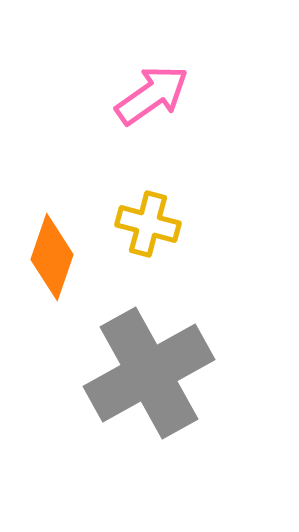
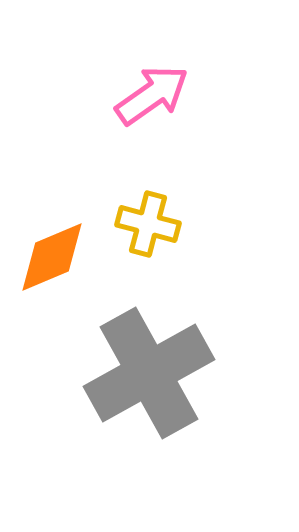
orange diamond: rotated 48 degrees clockwise
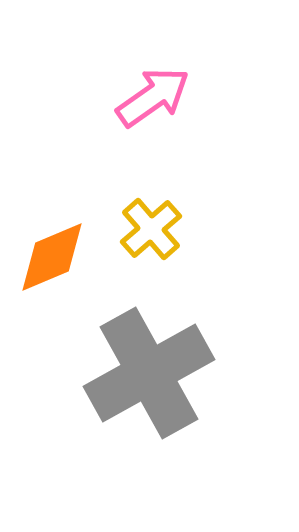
pink arrow: moved 1 px right, 2 px down
yellow cross: moved 3 px right, 5 px down; rotated 34 degrees clockwise
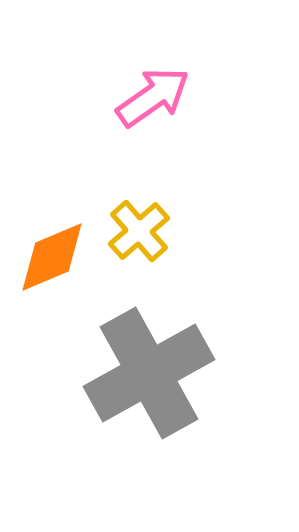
yellow cross: moved 12 px left, 2 px down
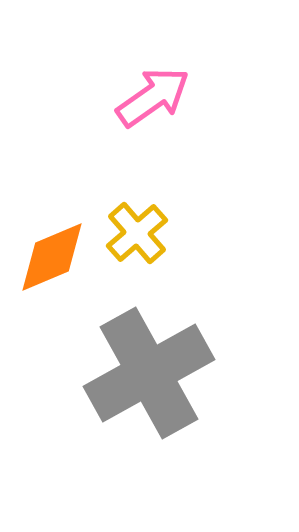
yellow cross: moved 2 px left, 2 px down
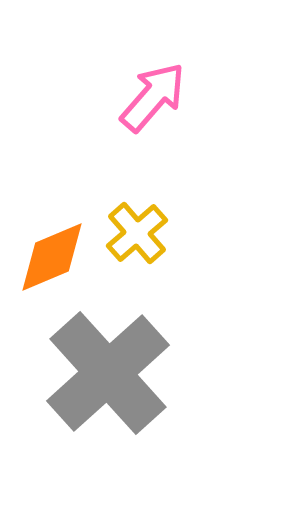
pink arrow: rotated 14 degrees counterclockwise
gray cross: moved 41 px left; rotated 13 degrees counterclockwise
